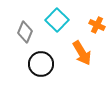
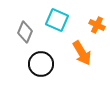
cyan square: rotated 20 degrees counterclockwise
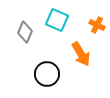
orange arrow: moved 1 px left, 1 px down
black circle: moved 6 px right, 10 px down
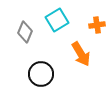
cyan square: rotated 35 degrees clockwise
orange cross: rotated 35 degrees counterclockwise
black circle: moved 6 px left
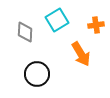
orange cross: moved 1 px left
gray diamond: rotated 20 degrees counterclockwise
black circle: moved 4 px left
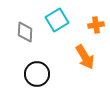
orange arrow: moved 4 px right, 3 px down
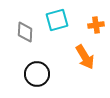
cyan square: rotated 15 degrees clockwise
